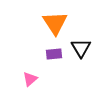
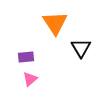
purple rectangle: moved 28 px left, 3 px down
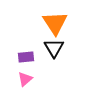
black triangle: moved 27 px left
pink triangle: moved 5 px left
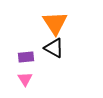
black triangle: rotated 30 degrees counterclockwise
pink triangle: rotated 21 degrees counterclockwise
